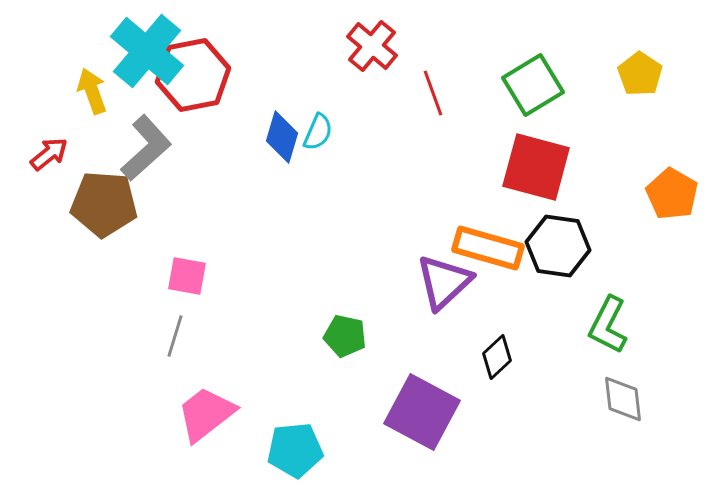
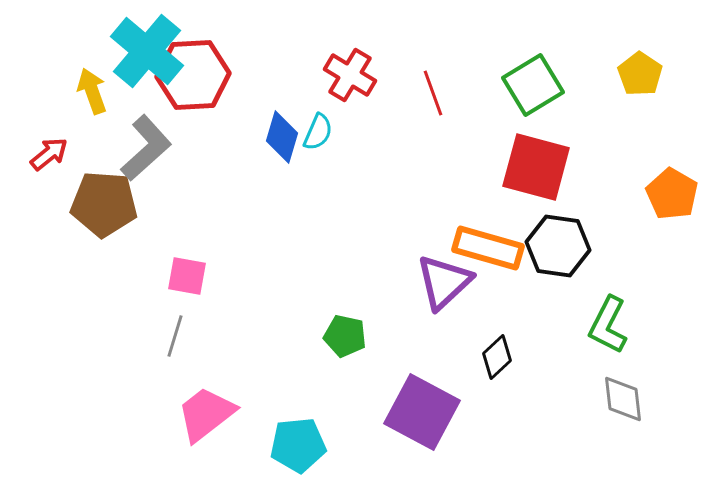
red cross: moved 22 px left, 29 px down; rotated 9 degrees counterclockwise
red hexagon: rotated 8 degrees clockwise
cyan pentagon: moved 3 px right, 5 px up
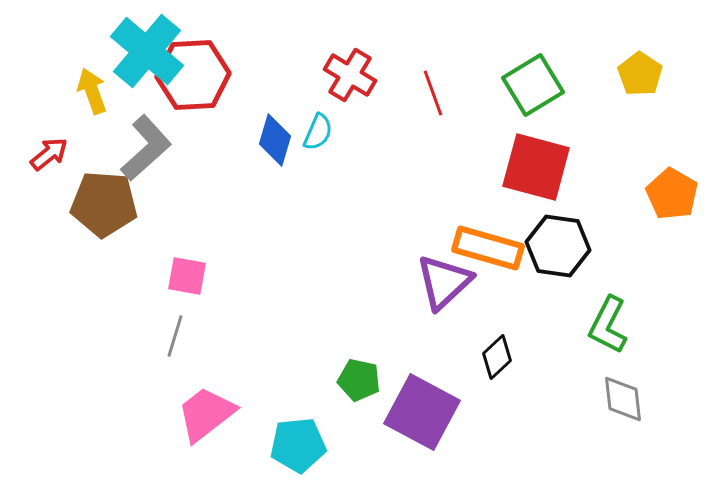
blue diamond: moved 7 px left, 3 px down
green pentagon: moved 14 px right, 44 px down
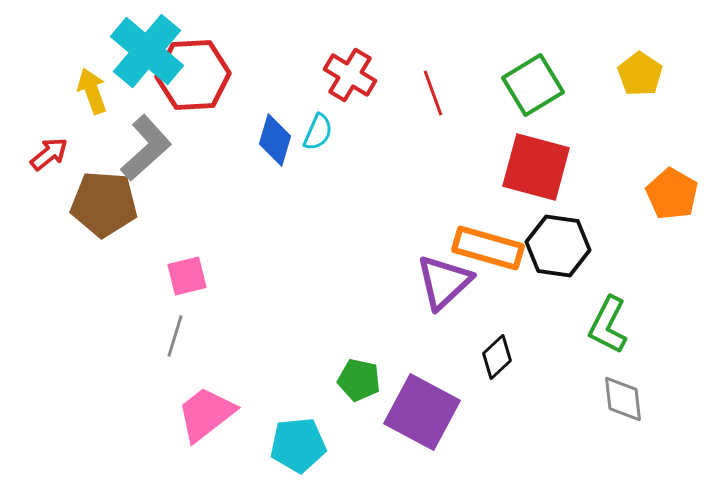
pink square: rotated 24 degrees counterclockwise
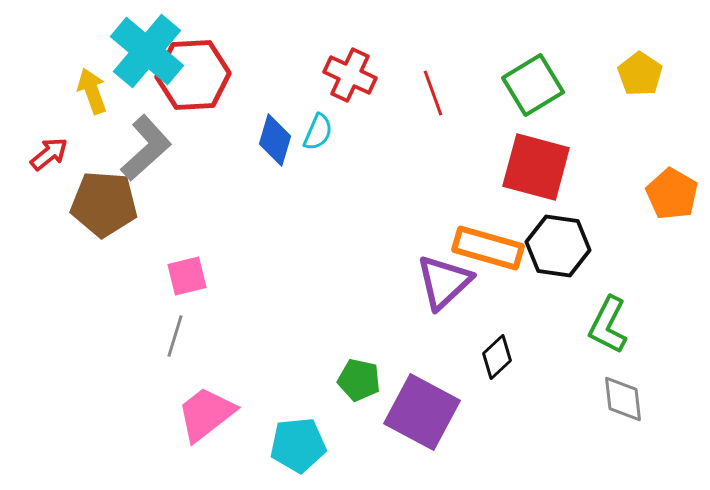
red cross: rotated 6 degrees counterclockwise
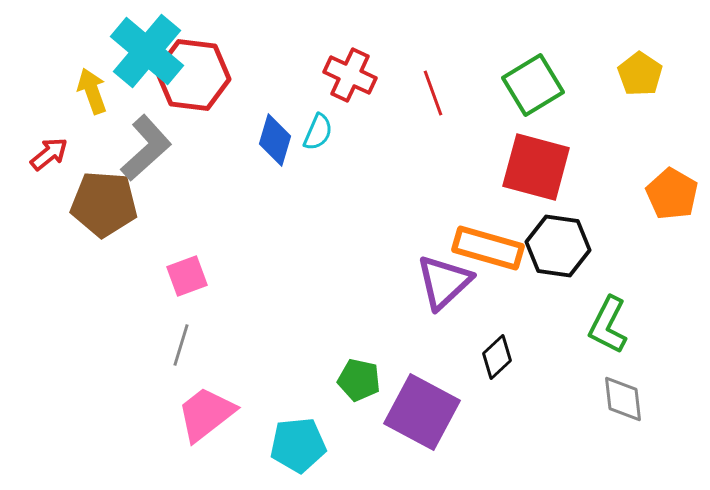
red hexagon: rotated 10 degrees clockwise
pink square: rotated 6 degrees counterclockwise
gray line: moved 6 px right, 9 px down
